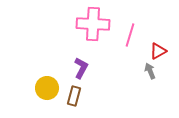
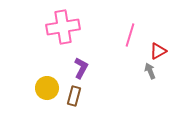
pink cross: moved 30 px left, 3 px down; rotated 12 degrees counterclockwise
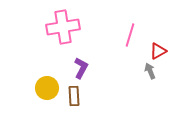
brown rectangle: rotated 18 degrees counterclockwise
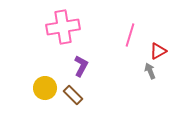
purple L-shape: moved 2 px up
yellow circle: moved 2 px left
brown rectangle: moved 1 px left, 1 px up; rotated 42 degrees counterclockwise
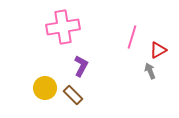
pink line: moved 2 px right, 2 px down
red triangle: moved 1 px up
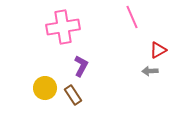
pink line: moved 20 px up; rotated 40 degrees counterclockwise
gray arrow: rotated 70 degrees counterclockwise
brown rectangle: rotated 12 degrees clockwise
